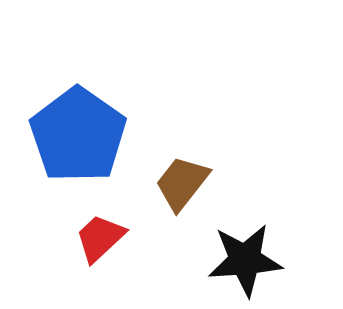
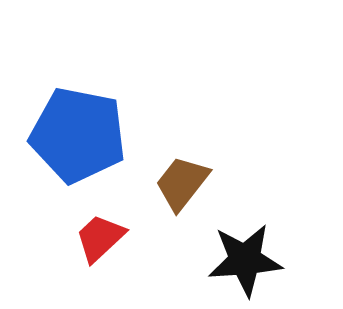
blue pentagon: rotated 24 degrees counterclockwise
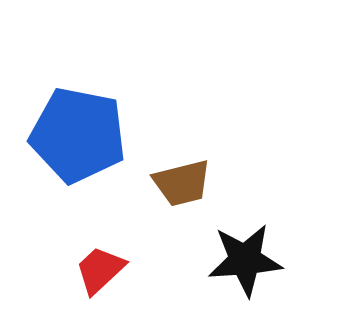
brown trapezoid: rotated 142 degrees counterclockwise
red trapezoid: moved 32 px down
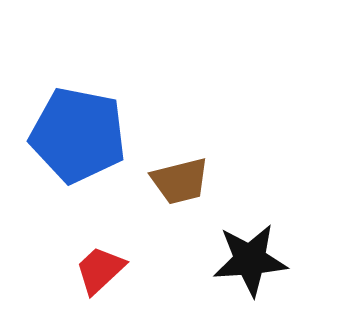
brown trapezoid: moved 2 px left, 2 px up
black star: moved 5 px right
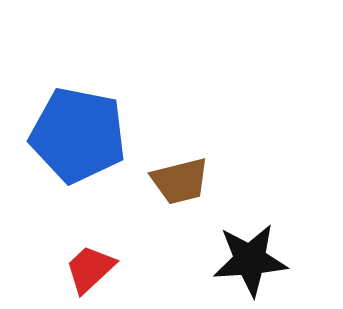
red trapezoid: moved 10 px left, 1 px up
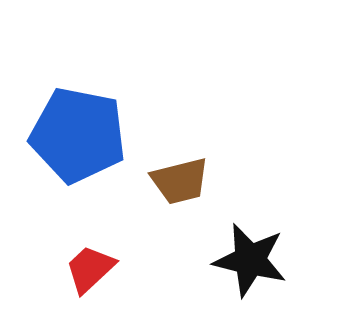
black star: rotated 18 degrees clockwise
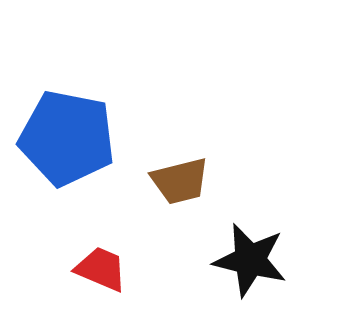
blue pentagon: moved 11 px left, 3 px down
red trapezoid: moved 11 px right; rotated 66 degrees clockwise
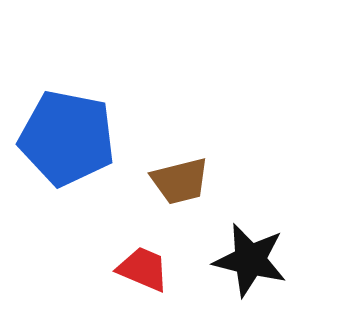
red trapezoid: moved 42 px right
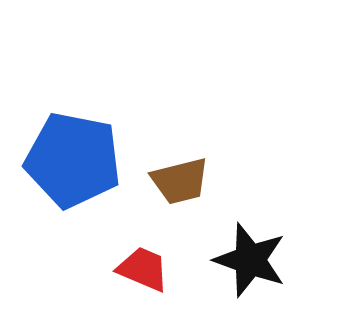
blue pentagon: moved 6 px right, 22 px down
black star: rotated 6 degrees clockwise
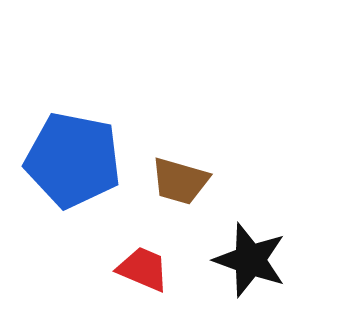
brown trapezoid: rotated 30 degrees clockwise
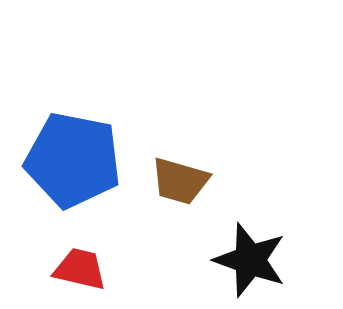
red trapezoid: moved 63 px left; rotated 10 degrees counterclockwise
